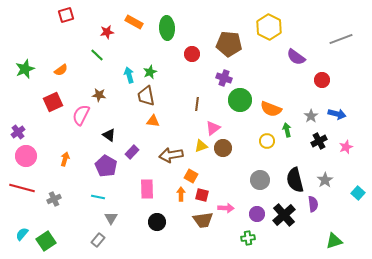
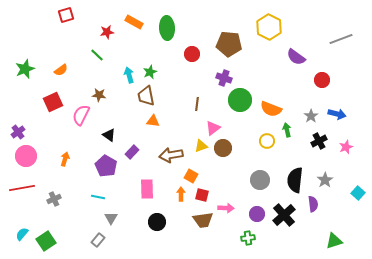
black semicircle at (295, 180): rotated 20 degrees clockwise
red line at (22, 188): rotated 25 degrees counterclockwise
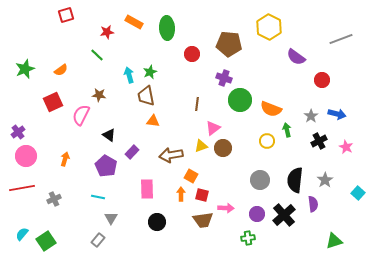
pink star at (346, 147): rotated 24 degrees counterclockwise
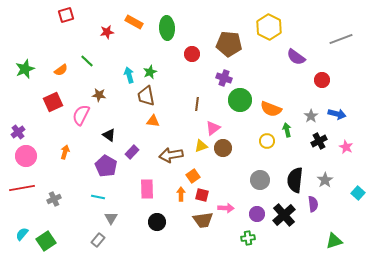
green line at (97, 55): moved 10 px left, 6 px down
orange arrow at (65, 159): moved 7 px up
orange square at (191, 176): moved 2 px right; rotated 24 degrees clockwise
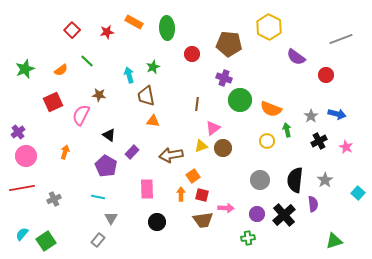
red square at (66, 15): moved 6 px right, 15 px down; rotated 28 degrees counterclockwise
green star at (150, 72): moved 3 px right, 5 px up
red circle at (322, 80): moved 4 px right, 5 px up
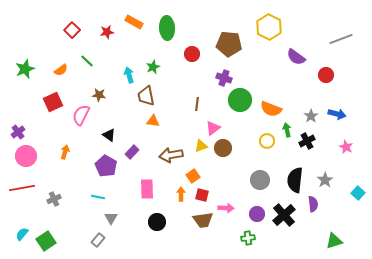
black cross at (319, 141): moved 12 px left
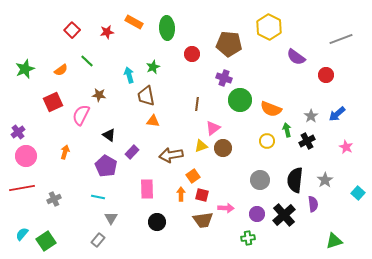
blue arrow at (337, 114): rotated 126 degrees clockwise
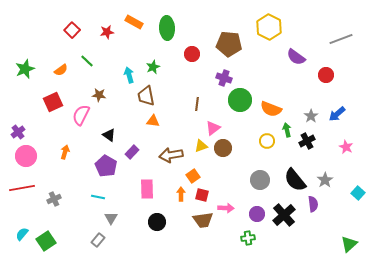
black semicircle at (295, 180): rotated 45 degrees counterclockwise
green triangle at (334, 241): moved 15 px right, 3 px down; rotated 24 degrees counterclockwise
